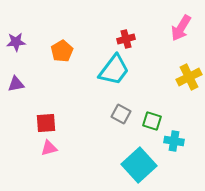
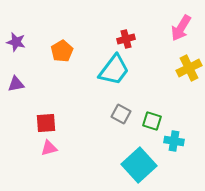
purple star: rotated 18 degrees clockwise
yellow cross: moved 9 px up
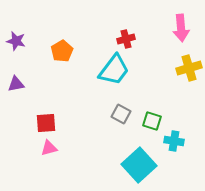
pink arrow: rotated 36 degrees counterclockwise
purple star: moved 1 px up
yellow cross: rotated 10 degrees clockwise
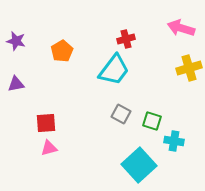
pink arrow: rotated 112 degrees clockwise
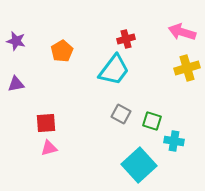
pink arrow: moved 1 px right, 4 px down
yellow cross: moved 2 px left
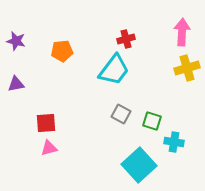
pink arrow: rotated 76 degrees clockwise
orange pentagon: rotated 25 degrees clockwise
cyan cross: moved 1 px down
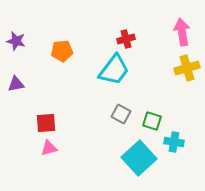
pink arrow: rotated 12 degrees counterclockwise
cyan square: moved 7 px up
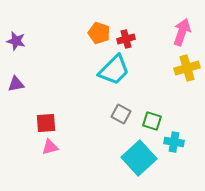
pink arrow: rotated 28 degrees clockwise
orange pentagon: moved 37 px right, 18 px up; rotated 25 degrees clockwise
cyan trapezoid: rotated 8 degrees clockwise
pink triangle: moved 1 px right, 1 px up
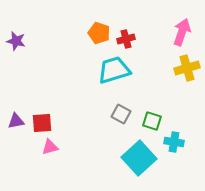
cyan trapezoid: rotated 152 degrees counterclockwise
purple triangle: moved 37 px down
red square: moved 4 px left
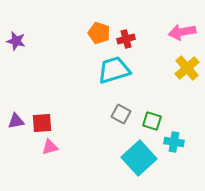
pink arrow: rotated 120 degrees counterclockwise
yellow cross: rotated 25 degrees counterclockwise
